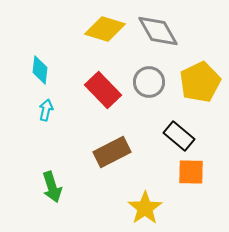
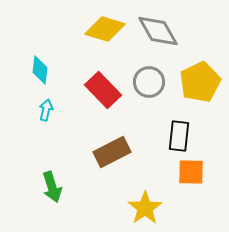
black rectangle: rotated 56 degrees clockwise
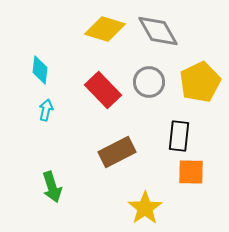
brown rectangle: moved 5 px right
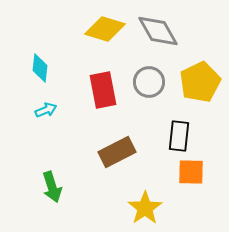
cyan diamond: moved 2 px up
red rectangle: rotated 33 degrees clockwise
cyan arrow: rotated 55 degrees clockwise
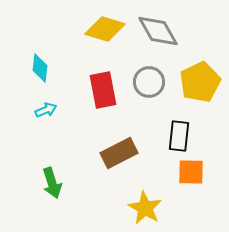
brown rectangle: moved 2 px right, 1 px down
green arrow: moved 4 px up
yellow star: rotated 8 degrees counterclockwise
